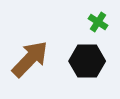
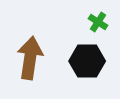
brown arrow: moved 1 px up; rotated 36 degrees counterclockwise
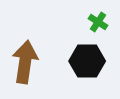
brown arrow: moved 5 px left, 4 px down
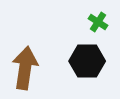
brown arrow: moved 6 px down
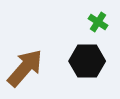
brown arrow: rotated 33 degrees clockwise
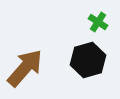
black hexagon: moved 1 px right, 1 px up; rotated 16 degrees counterclockwise
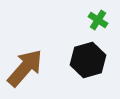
green cross: moved 2 px up
